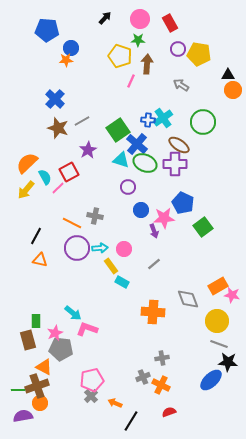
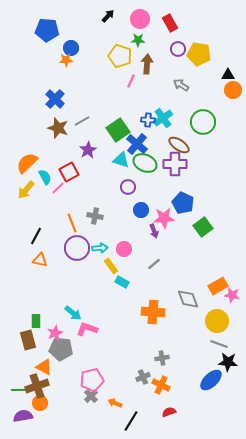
black arrow at (105, 18): moved 3 px right, 2 px up
orange line at (72, 223): rotated 42 degrees clockwise
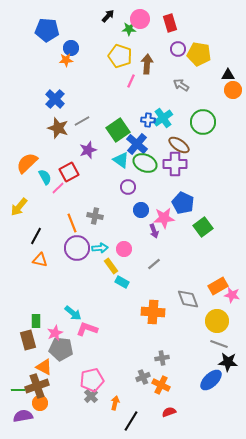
red rectangle at (170, 23): rotated 12 degrees clockwise
green star at (138, 40): moved 9 px left, 11 px up
purple star at (88, 150): rotated 12 degrees clockwise
cyan triangle at (121, 160): rotated 18 degrees clockwise
yellow arrow at (26, 190): moved 7 px left, 17 px down
orange arrow at (115, 403): rotated 80 degrees clockwise
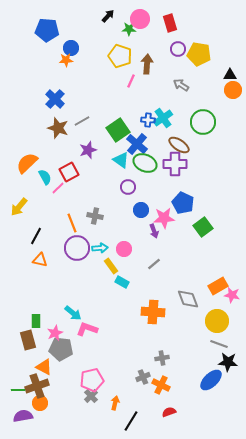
black triangle at (228, 75): moved 2 px right
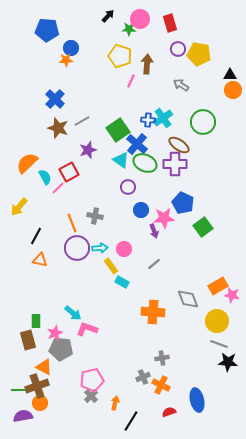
blue ellipse at (211, 380): moved 14 px left, 20 px down; rotated 60 degrees counterclockwise
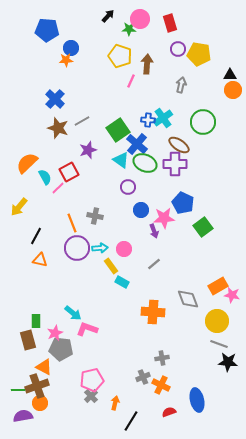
gray arrow at (181, 85): rotated 70 degrees clockwise
